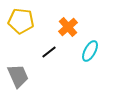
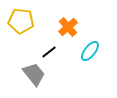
cyan ellipse: rotated 10 degrees clockwise
gray trapezoid: moved 16 px right, 2 px up; rotated 15 degrees counterclockwise
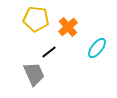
yellow pentagon: moved 15 px right, 2 px up
cyan ellipse: moved 7 px right, 3 px up
gray trapezoid: rotated 15 degrees clockwise
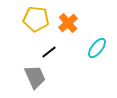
orange cross: moved 4 px up
gray trapezoid: moved 1 px right, 3 px down
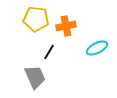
orange cross: moved 2 px left, 3 px down; rotated 30 degrees clockwise
cyan ellipse: rotated 25 degrees clockwise
black line: rotated 21 degrees counterclockwise
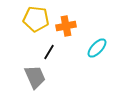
cyan ellipse: rotated 20 degrees counterclockwise
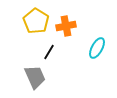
yellow pentagon: moved 2 px down; rotated 25 degrees clockwise
cyan ellipse: rotated 15 degrees counterclockwise
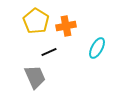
black line: rotated 35 degrees clockwise
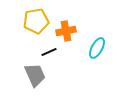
yellow pentagon: rotated 30 degrees clockwise
orange cross: moved 5 px down
gray trapezoid: moved 2 px up
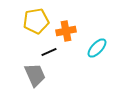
cyan ellipse: rotated 15 degrees clockwise
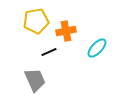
gray trapezoid: moved 5 px down
